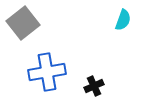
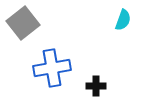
blue cross: moved 5 px right, 4 px up
black cross: moved 2 px right; rotated 24 degrees clockwise
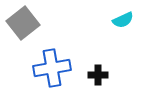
cyan semicircle: rotated 45 degrees clockwise
black cross: moved 2 px right, 11 px up
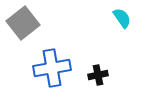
cyan semicircle: moved 1 px left, 2 px up; rotated 100 degrees counterclockwise
black cross: rotated 12 degrees counterclockwise
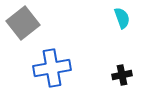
cyan semicircle: rotated 15 degrees clockwise
black cross: moved 24 px right
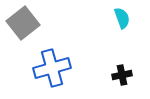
blue cross: rotated 6 degrees counterclockwise
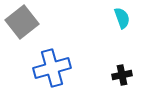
gray square: moved 1 px left, 1 px up
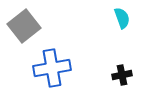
gray square: moved 2 px right, 4 px down
blue cross: rotated 6 degrees clockwise
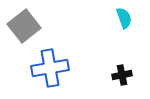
cyan semicircle: moved 2 px right
blue cross: moved 2 px left
